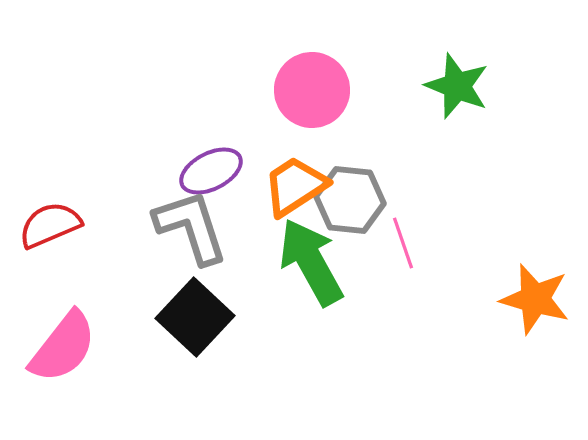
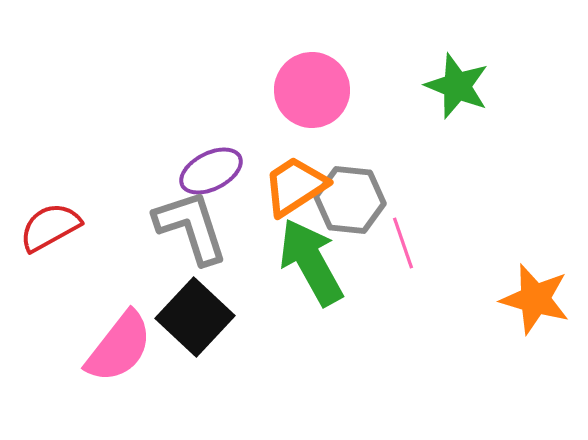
red semicircle: moved 2 px down; rotated 6 degrees counterclockwise
pink semicircle: moved 56 px right
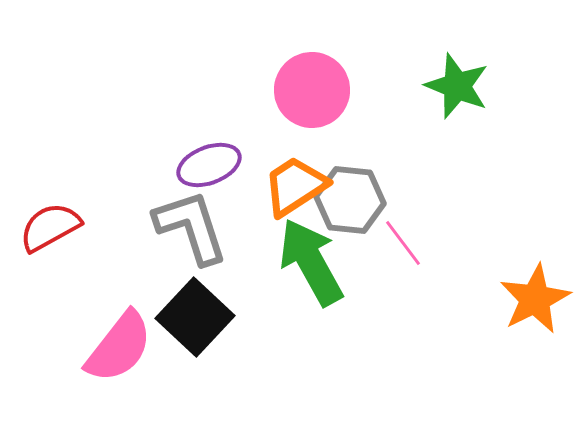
purple ellipse: moved 2 px left, 6 px up; rotated 6 degrees clockwise
pink line: rotated 18 degrees counterclockwise
orange star: rotated 30 degrees clockwise
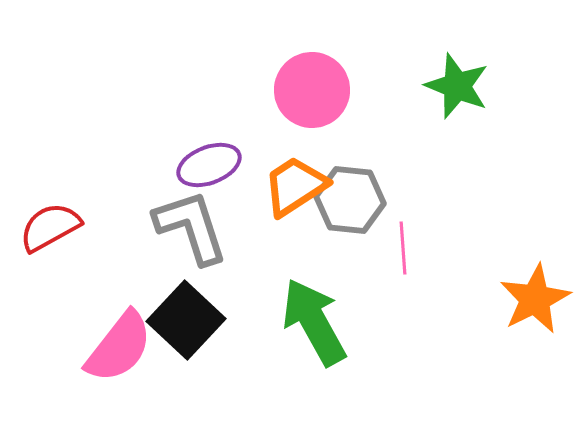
pink line: moved 5 px down; rotated 33 degrees clockwise
green arrow: moved 3 px right, 60 px down
black square: moved 9 px left, 3 px down
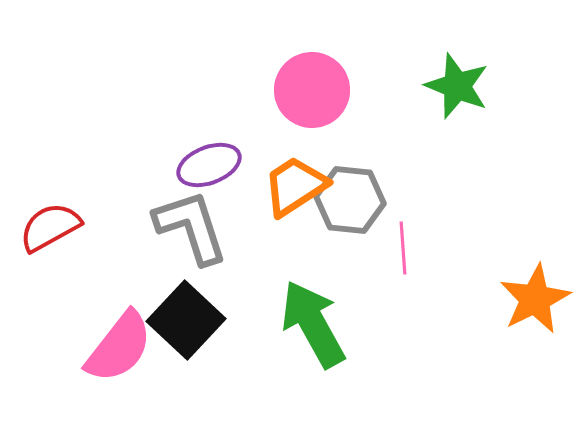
green arrow: moved 1 px left, 2 px down
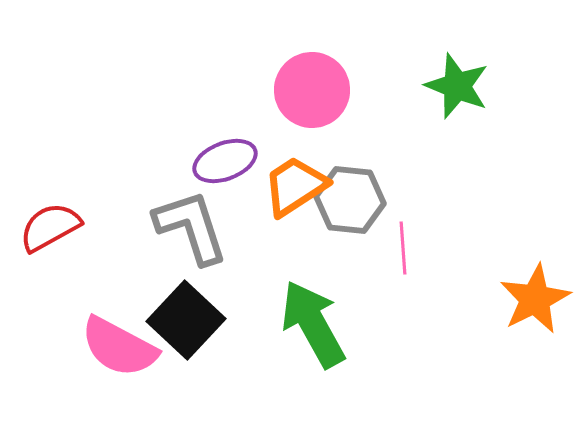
purple ellipse: moved 16 px right, 4 px up
pink semicircle: rotated 80 degrees clockwise
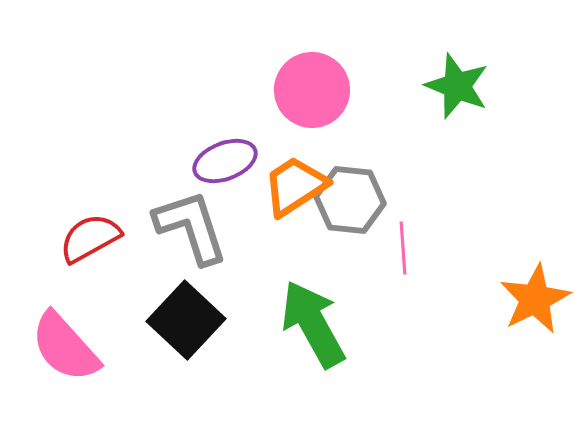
red semicircle: moved 40 px right, 11 px down
pink semicircle: moved 54 px left; rotated 20 degrees clockwise
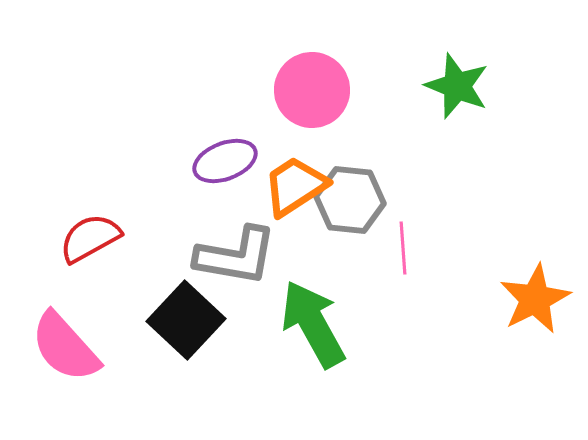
gray L-shape: moved 45 px right, 29 px down; rotated 118 degrees clockwise
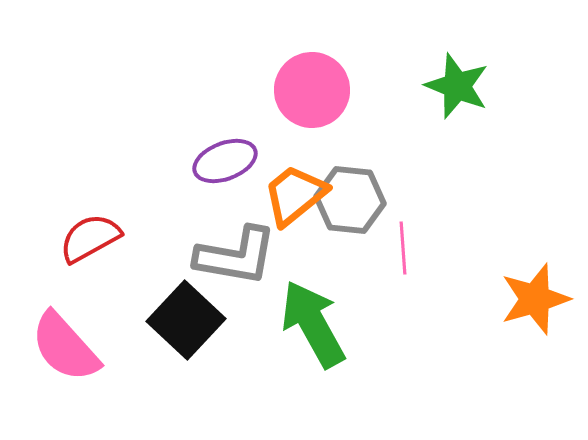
orange trapezoid: moved 9 px down; rotated 6 degrees counterclockwise
orange star: rotated 10 degrees clockwise
